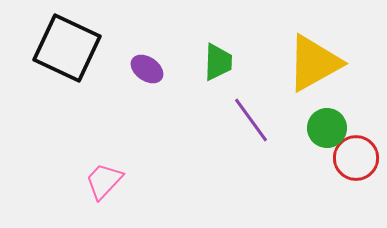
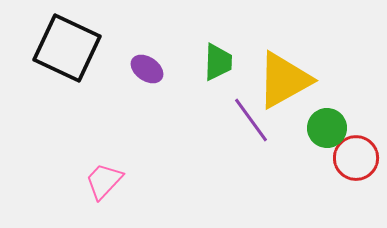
yellow triangle: moved 30 px left, 17 px down
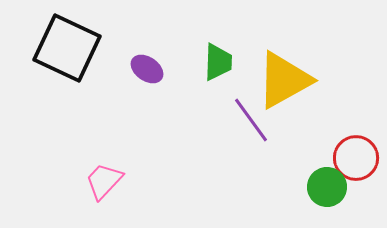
green circle: moved 59 px down
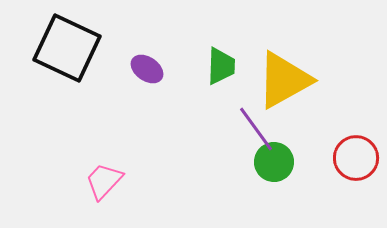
green trapezoid: moved 3 px right, 4 px down
purple line: moved 5 px right, 9 px down
green circle: moved 53 px left, 25 px up
